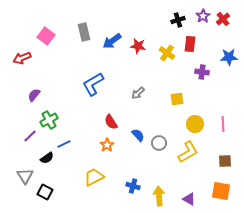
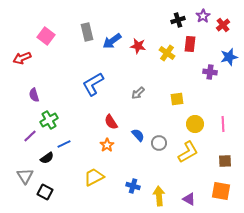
red cross: moved 6 px down
gray rectangle: moved 3 px right
blue star: rotated 12 degrees counterclockwise
purple cross: moved 8 px right
purple semicircle: rotated 56 degrees counterclockwise
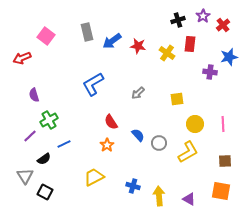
black semicircle: moved 3 px left, 1 px down
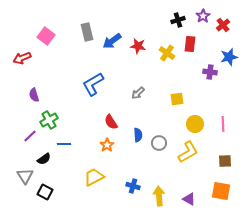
blue semicircle: rotated 40 degrees clockwise
blue line: rotated 24 degrees clockwise
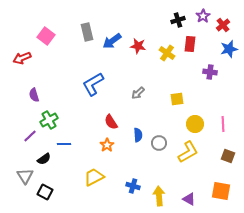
blue star: moved 8 px up
brown square: moved 3 px right, 5 px up; rotated 24 degrees clockwise
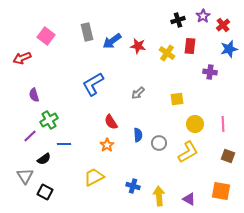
red rectangle: moved 2 px down
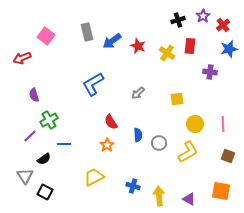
red star: rotated 14 degrees clockwise
